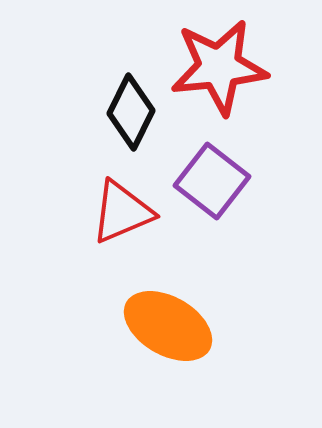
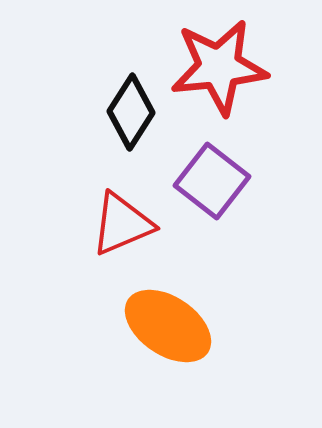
black diamond: rotated 6 degrees clockwise
red triangle: moved 12 px down
orange ellipse: rotated 4 degrees clockwise
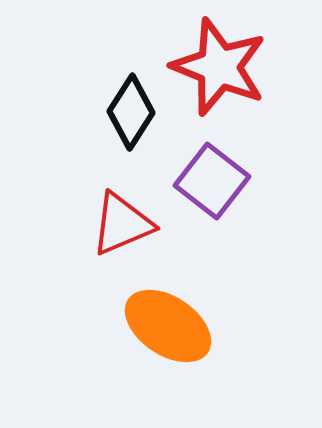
red star: rotated 28 degrees clockwise
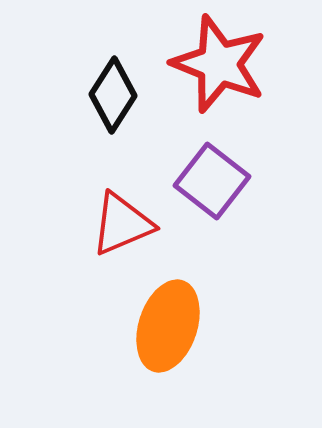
red star: moved 3 px up
black diamond: moved 18 px left, 17 px up
orange ellipse: rotated 74 degrees clockwise
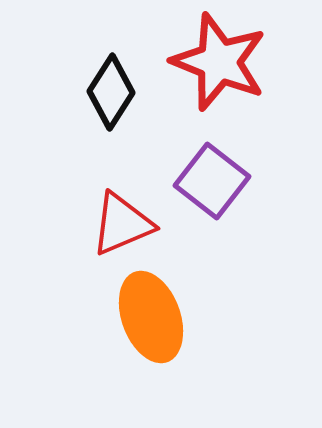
red star: moved 2 px up
black diamond: moved 2 px left, 3 px up
orange ellipse: moved 17 px left, 9 px up; rotated 38 degrees counterclockwise
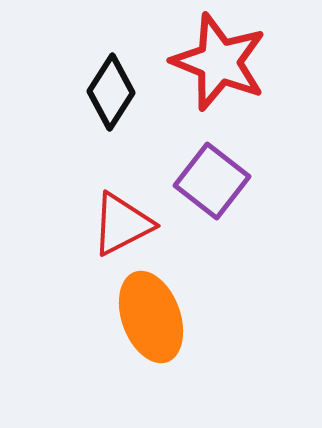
red triangle: rotated 4 degrees counterclockwise
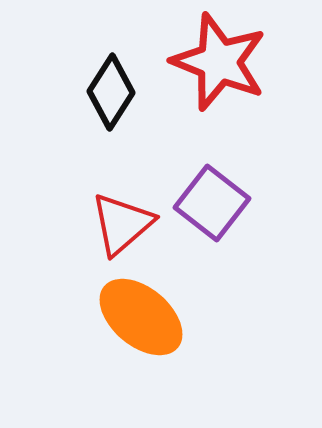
purple square: moved 22 px down
red triangle: rotated 14 degrees counterclockwise
orange ellipse: moved 10 px left; rotated 30 degrees counterclockwise
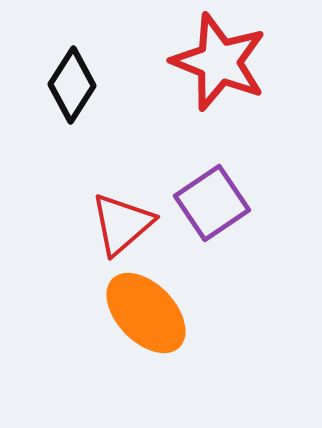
black diamond: moved 39 px left, 7 px up
purple square: rotated 18 degrees clockwise
orange ellipse: moved 5 px right, 4 px up; rotated 6 degrees clockwise
